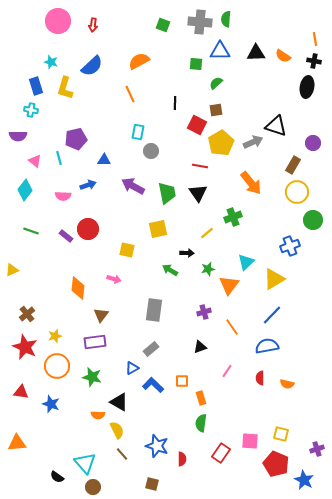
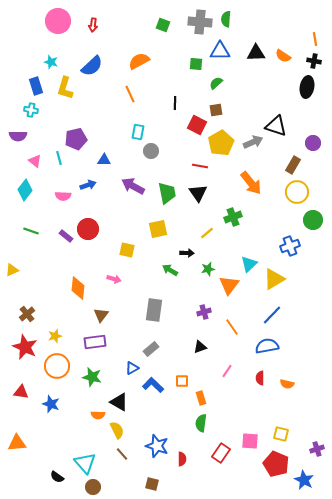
cyan triangle at (246, 262): moved 3 px right, 2 px down
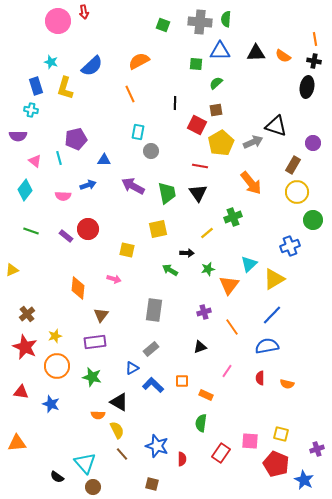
red arrow at (93, 25): moved 9 px left, 13 px up; rotated 16 degrees counterclockwise
orange rectangle at (201, 398): moved 5 px right, 3 px up; rotated 48 degrees counterclockwise
